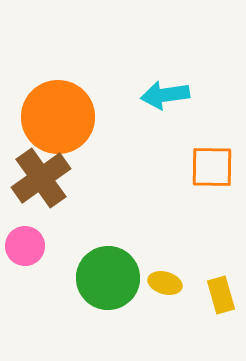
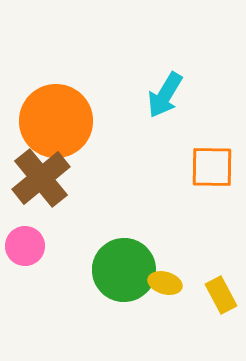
cyan arrow: rotated 51 degrees counterclockwise
orange circle: moved 2 px left, 4 px down
brown cross: rotated 4 degrees counterclockwise
green circle: moved 16 px right, 8 px up
yellow rectangle: rotated 12 degrees counterclockwise
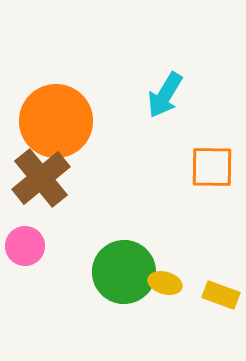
green circle: moved 2 px down
yellow rectangle: rotated 42 degrees counterclockwise
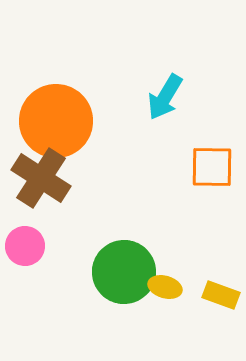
cyan arrow: moved 2 px down
brown cross: rotated 18 degrees counterclockwise
yellow ellipse: moved 4 px down
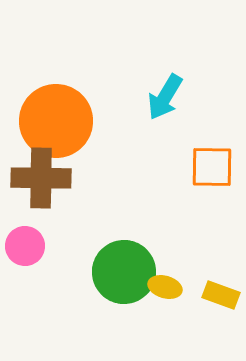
brown cross: rotated 32 degrees counterclockwise
